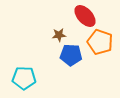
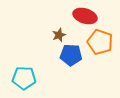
red ellipse: rotated 30 degrees counterclockwise
brown star: rotated 16 degrees counterclockwise
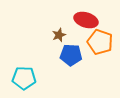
red ellipse: moved 1 px right, 4 px down
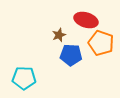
orange pentagon: moved 1 px right, 1 px down
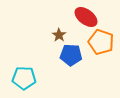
red ellipse: moved 3 px up; rotated 20 degrees clockwise
brown star: rotated 16 degrees counterclockwise
orange pentagon: moved 1 px up
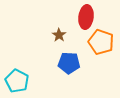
red ellipse: rotated 60 degrees clockwise
blue pentagon: moved 2 px left, 8 px down
cyan pentagon: moved 7 px left, 3 px down; rotated 25 degrees clockwise
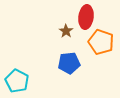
brown star: moved 7 px right, 4 px up
blue pentagon: rotated 10 degrees counterclockwise
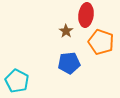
red ellipse: moved 2 px up
